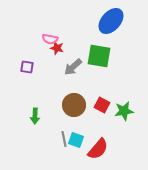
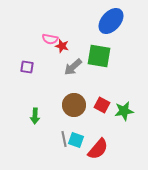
red star: moved 5 px right, 2 px up
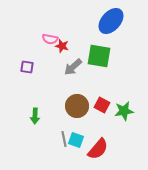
brown circle: moved 3 px right, 1 px down
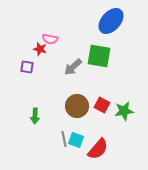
red star: moved 22 px left, 3 px down
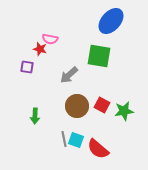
gray arrow: moved 4 px left, 8 px down
red semicircle: rotated 90 degrees clockwise
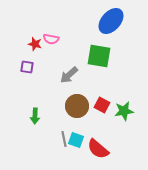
pink semicircle: moved 1 px right
red star: moved 5 px left, 5 px up
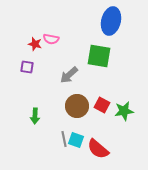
blue ellipse: rotated 28 degrees counterclockwise
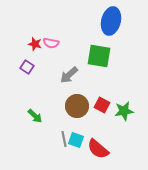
pink semicircle: moved 4 px down
purple square: rotated 24 degrees clockwise
green arrow: rotated 49 degrees counterclockwise
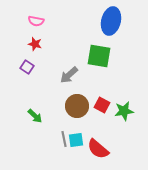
pink semicircle: moved 15 px left, 22 px up
cyan square: rotated 28 degrees counterclockwise
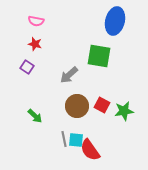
blue ellipse: moved 4 px right
cyan square: rotated 14 degrees clockwise
red semicircle: moved 8 px left, 1 px down; rotated 15 degrees clockwise
